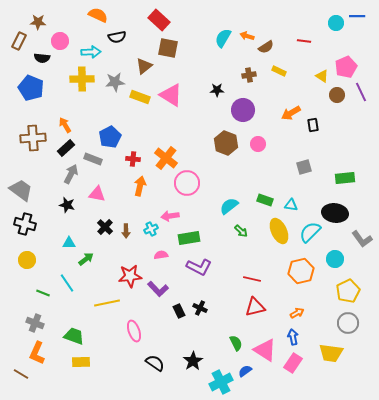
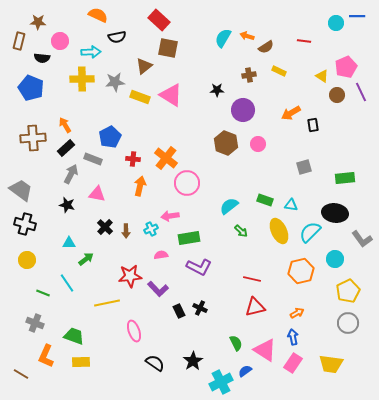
brown rectangle at (19, 41): rotated 12 degrees counterclockwise
orange L-shape at (37, 353): moved 9 px right, 3 px down
yellow trapezoid at (331, 353): moved 11 px down
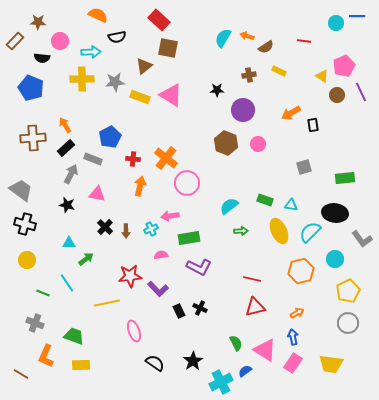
brown rectangle at (19, 41): moved 4 px left; rotated 30 degrees clockwise
pink pentagon at (346, 67): moved 2 px left, 1 px up
green arrow at (241, 231): rotated 48 degrees counterclockwise
yellow rectangle at (81, 362): moved 3 px down
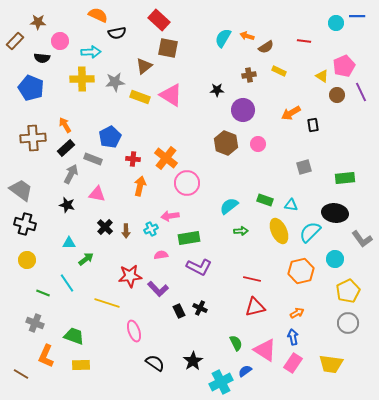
black semicircle at (117, 37): moved 4 px up
yellow line at (107, 303): rotated 30 degrees clockwise
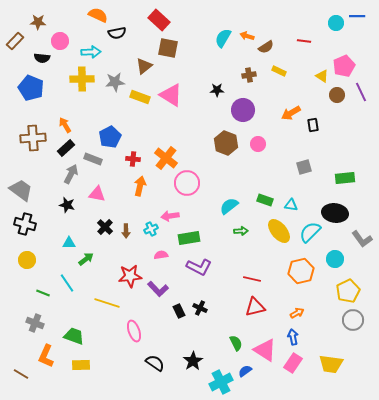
yellow ellipse at (279, 231): rotated 15 degrees counterclockwise
gray circle at (348, 323): moved 5 px right, 3 px up
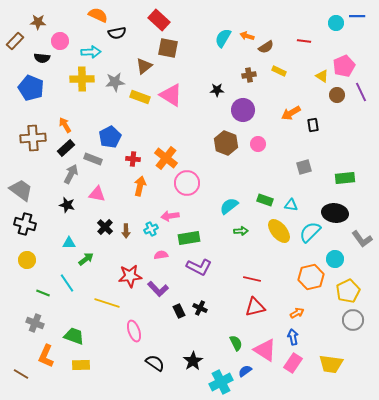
orange hexagon at (301, 271): moved 10 px right, 6 px down
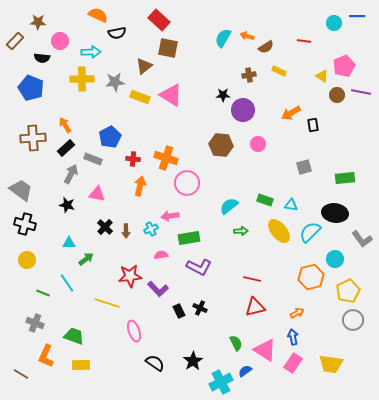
cyan circle at (336, 23): moved 2 px left
black star at (217, 90): moved 6 px right, 5 px down
purple line at (361, 92): rotated 54 degrees counterclockwise
brown hexagon at (226, 143): moved 5 px left, 2 px down; rotated 15 degrees counterclockwise
orange cross at (166, 158): rotated 20 degrees counterclockwise
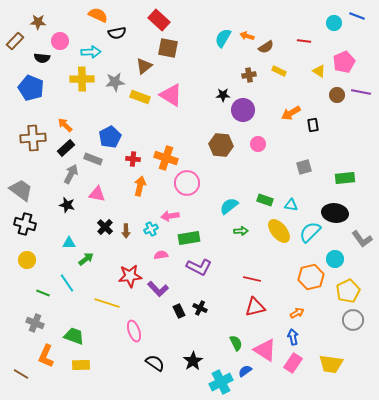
blue line at (357, 16): rotated 21 degrees clockwise
pink pentagon at (344, 66): moved 4 px up
yellow triangle at (322, 76): moved 3 px left, 5 px up
orange arrow at (65, 125): rotated 14 degrees counterclockwise
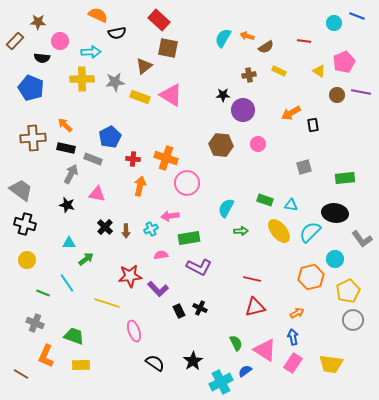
black rectangle at (66, 148): rotated 54 degrees clockwise
cyan semicircle at (229, 206): moved 3 px left, 2 px down; rotated 24 degrees counterclockwise
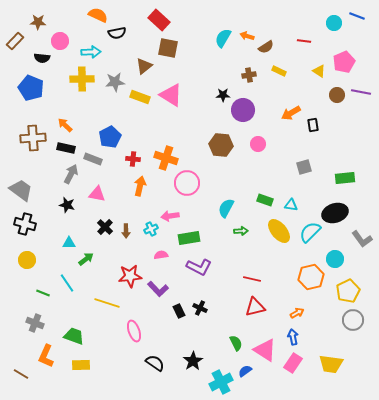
black ellipse at (335, 213): rotated 25 degrees counterclockwise
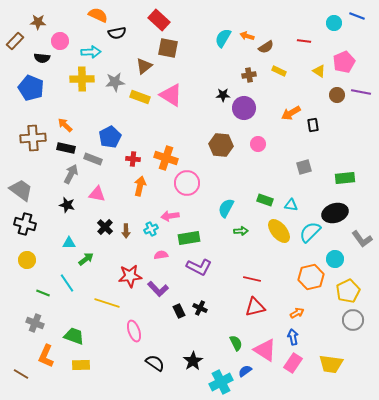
purple circle at (243, 110): moved 1 px right, 2 px up
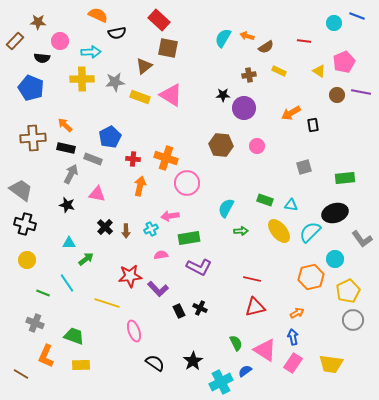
pink circle at (258, 144): moved 1 px left, 2 px down
